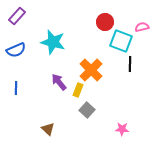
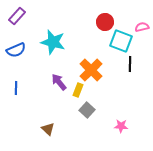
pink star: moved 1 px left, 3 px up
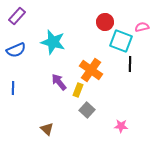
orange cross: rotated 10 degrees counterclockwise
blue line: moved 3 px left
brown triangle: moved 1 px left
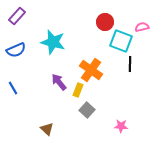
blue line: rotated 32 degrees counterclockwise
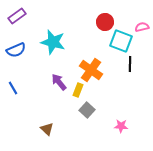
purple rectangle: rotated 12 degrees clockwise
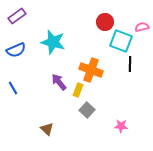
orange cross: rotated 15 degrees counterclockwise
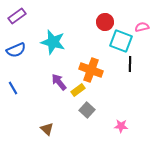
yellow rectangle: rotated 32 degrees clockwise
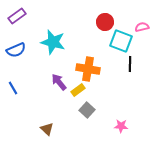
orange cross: moved 3 px left, 1 px up; rotated 10 degrees counterclockwise
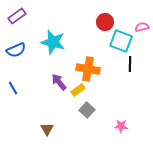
brown triangle: rotated 16 degrees clockwise
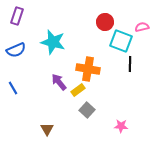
purple rectangle: rotated 36 degrees counterclockwise
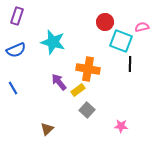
brown triangle: rotated 16 degrees clockwise
